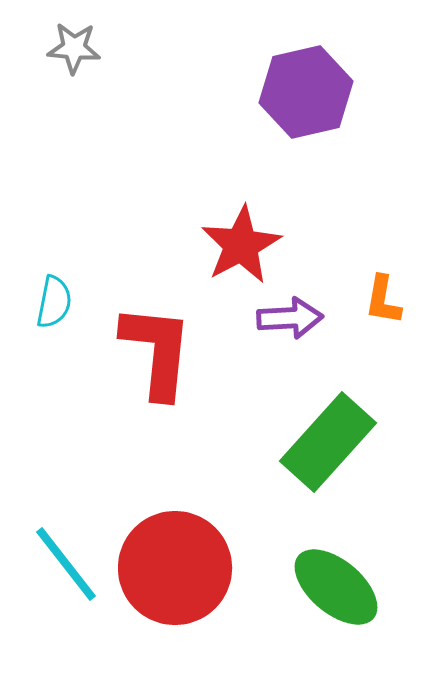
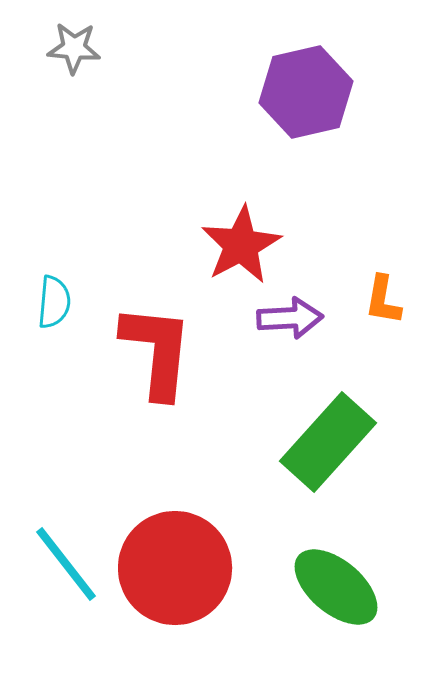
cyan semicircle: rotated 6 degrees counterclockwise
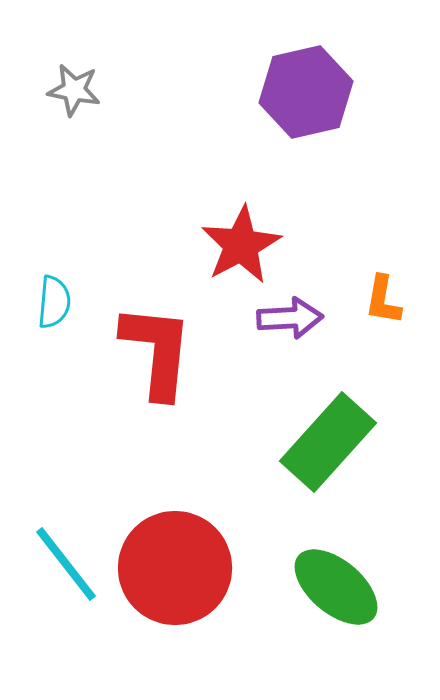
gray star: moved 42 px down; rotated 6 degrees clockwise
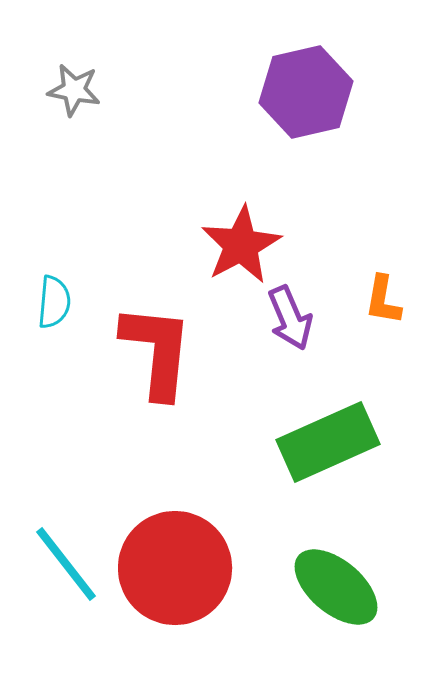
purple arrow: rotated 70 degrees clockwise
green rectangle: rotated 24 degrees clockwise
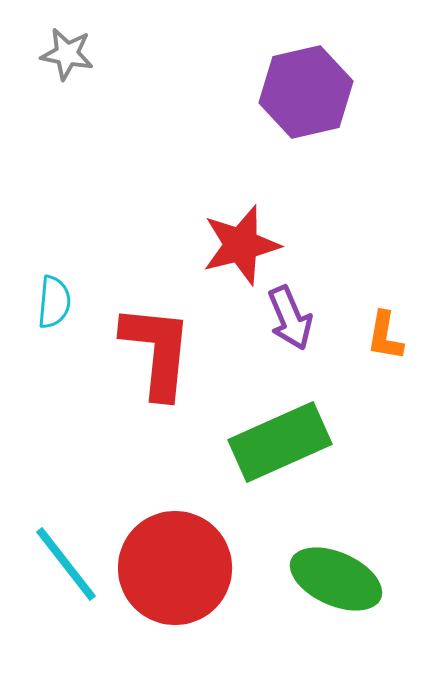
gray star: moved 7 px left, 36 px up
red star: rotated 14 degrees clockwise
orange L-shape: moved 2 px right, 36 px down
green rectangle: moved 48 px left
green ellipse: moved 8 px up; rotated 16 degrees counterclockwise
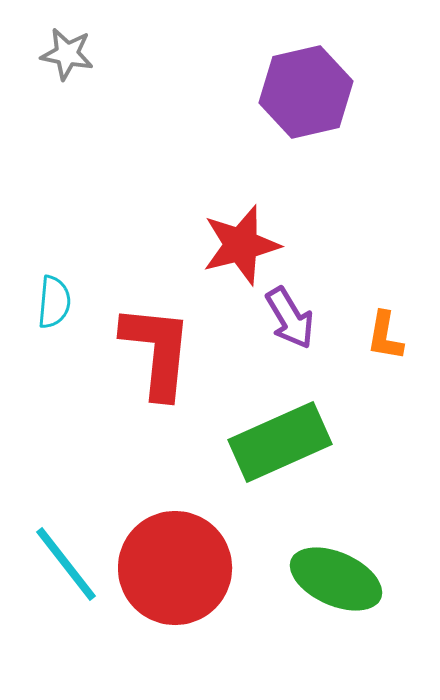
purple arrow: rotated 8 degrees counterclockwise
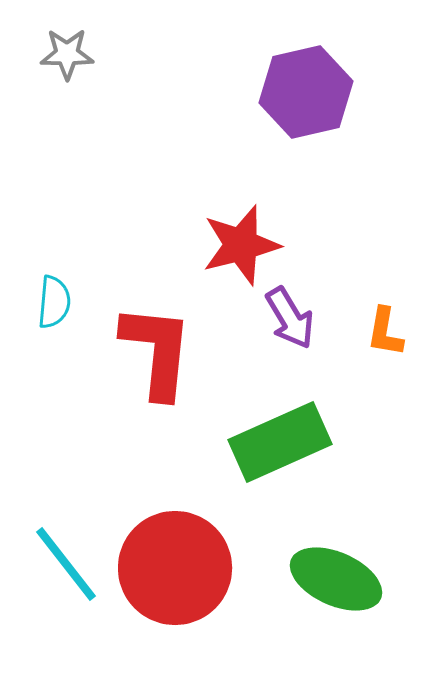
gray star: rotated 10 degrees counterclockwise
orange L-shape: moved 4 px up
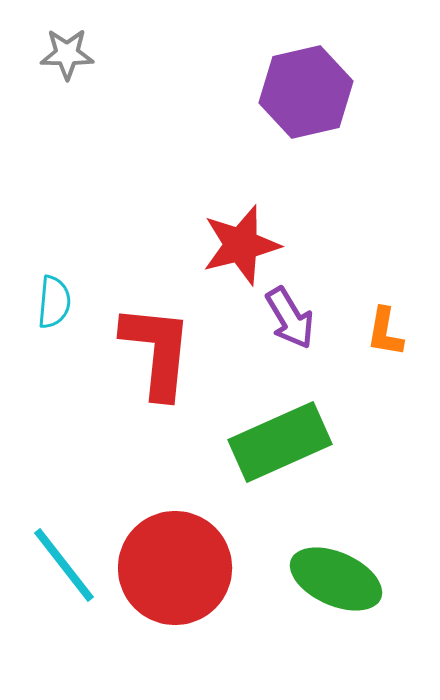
cyan line: moved 2 px left, 1 px down
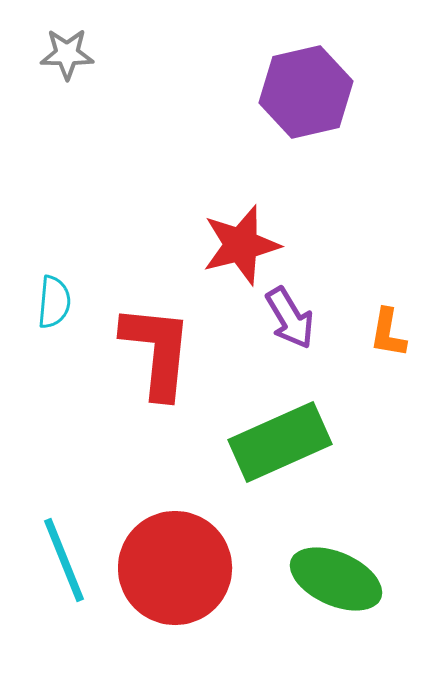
orange L-shape: moved 3 px right, 1 px down
cyan line: moved 5 px up; rotated 16 degrees clockwise
